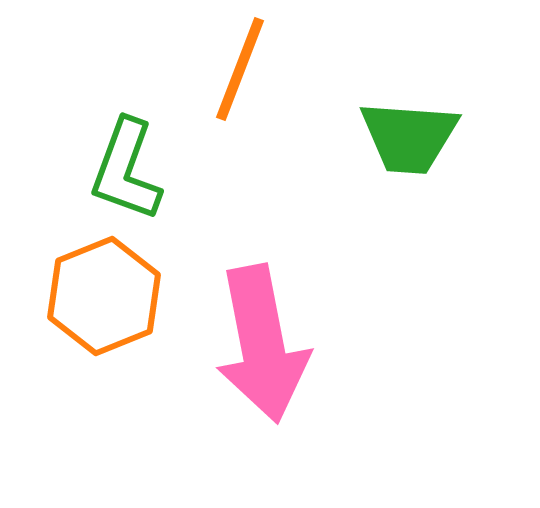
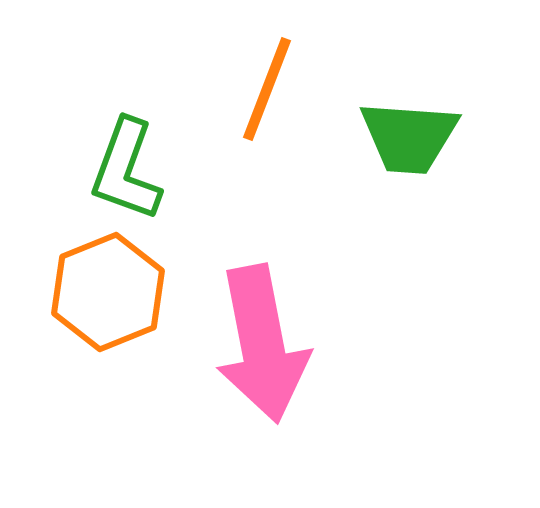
orange line: moved 27 px right, 20 px down
orange hexagon: moved 4 px right, 4 px up
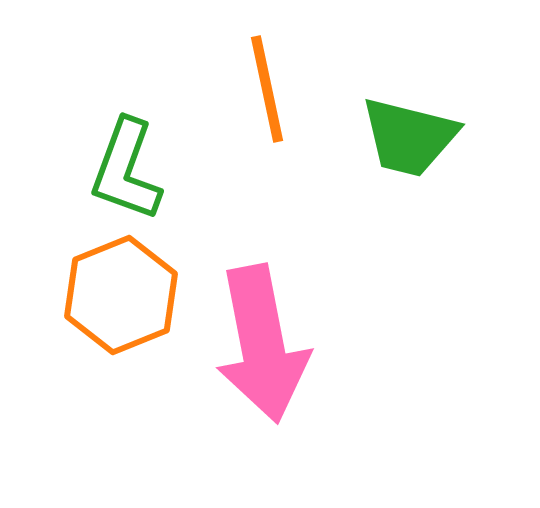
orange line: rotated 33 degrees counterclockwise
green trapezoid: rotated 10 degrees clockwise
orange hexagon: moved 13 px right, 3 px down
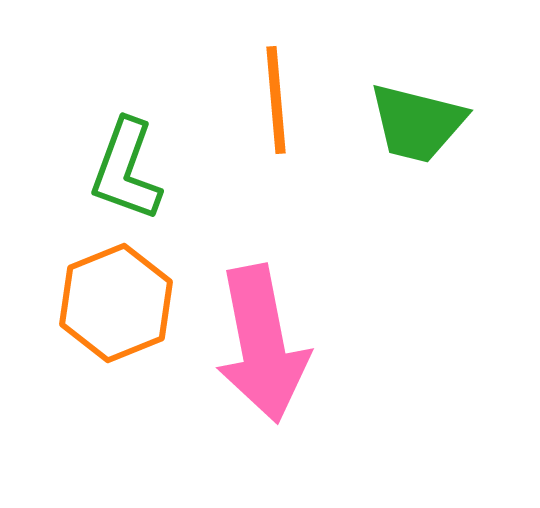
orange line: moved 9 px right, 11 px down; rotated 7 degrees clockwise
green trapezoid: moved 8 px right, 14 px up
orange hexagon: moved 5 px left, 8 px down
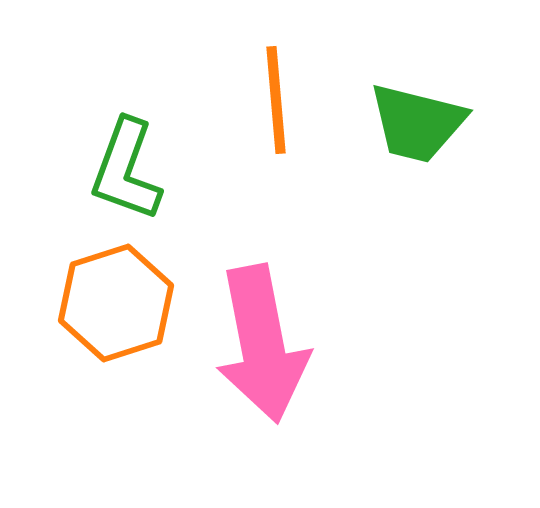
orange hexagon: rotated 4 degrees clockwise
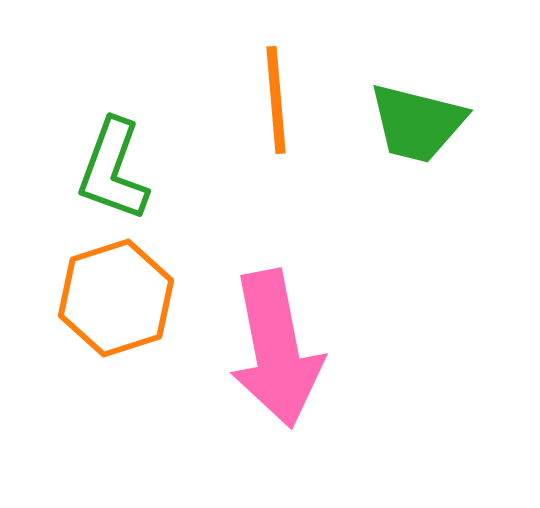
green L-shape: moved 13 px left
orange hexagon: moved 5 px up
pink arrow: moved 14 px right, 5 px down
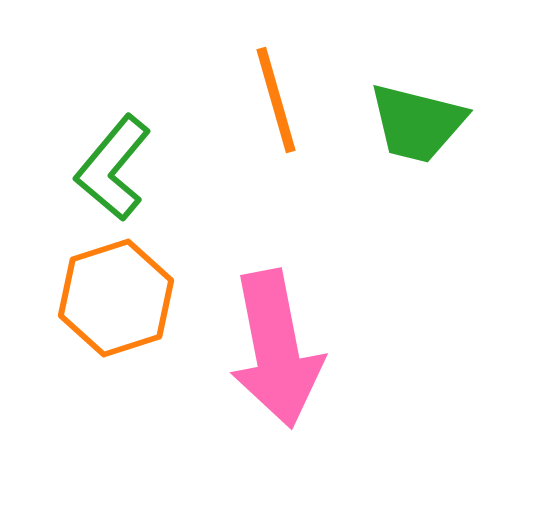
orange line: rotated 11 degrees counterclockwise
green L-shape: moved 2 px up; rotated 20 degrees clockwise
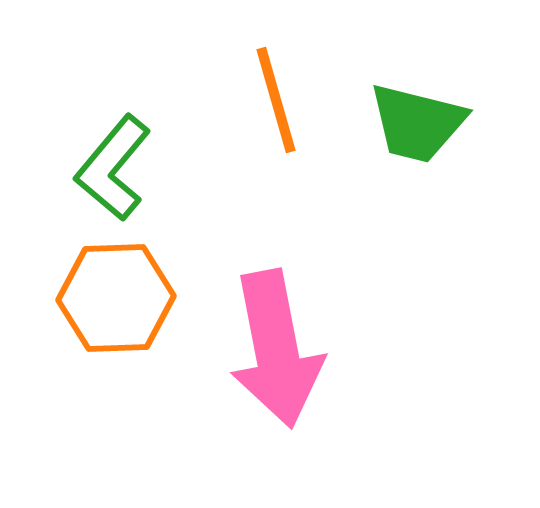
orange hexagon: rotated 16 degrees clockwise
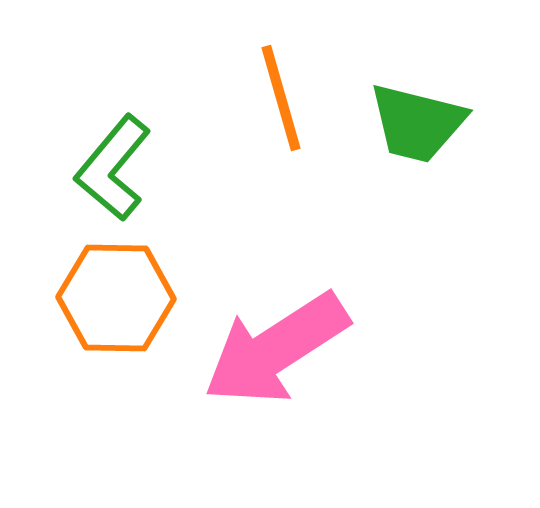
orange line: moved 5 px right, 2 px up
orange hexagon: rotated 3 degrees clockwise
pink arrow: rotated 68 degrees clockwise
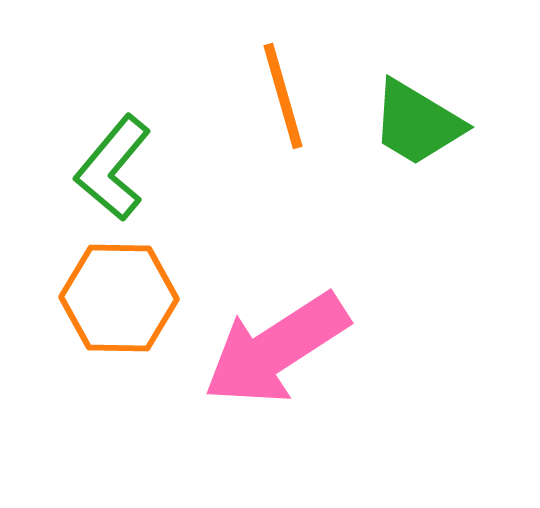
orange line: moved 2 px right, 2 px up
green trapezoid: rotated 17 degrees clockwise
orange hexagon: moved 3 px right
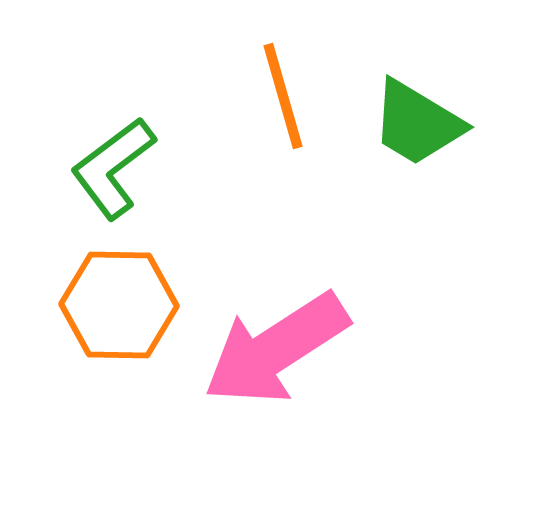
green L-shape: rotated 13 degrees clockwise
orange hexagon: moved 7 px down
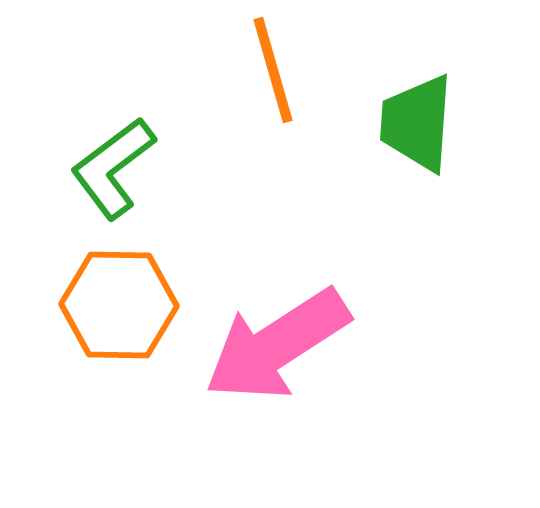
orange line: moved 10 px left, 26 px up
green trapezoid: rotated 63 degrees clockwise
pink arrow: moved 1 px right, 4 px up
